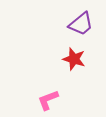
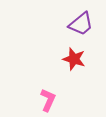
pink L-shape: rotated 135 degrees clockwise
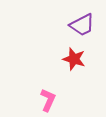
purple trapezoid: moved 1 px right, 1 px down; rotated 12 degrees clockwise
